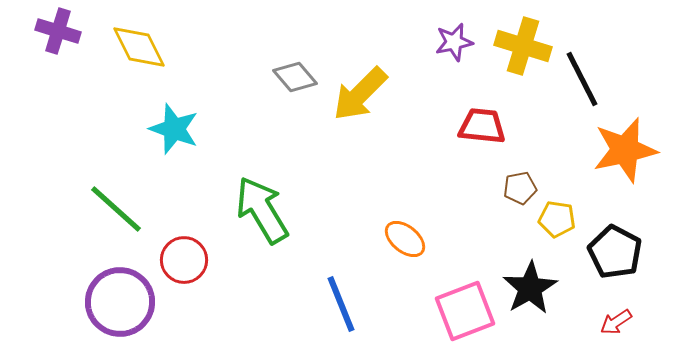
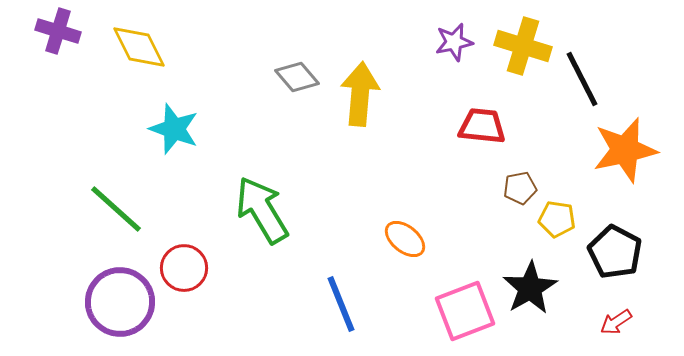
gray diamond: moved 2 px right
yellow arrow: rotated 140 degrees clockwise
red circle: moved 8 px down
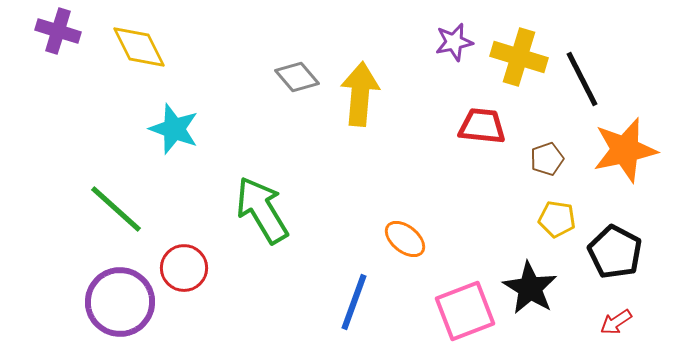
yellow cross: moved 4 px left, 11 px down
brown pentagon: moved 27 px right, 29 px up; rotated 8 degrees counterclockwise
black star: rotated 10 degrees counterclockwise
blue line: moved 13 px right, 2 px up; rotated 42 degrees clockwise
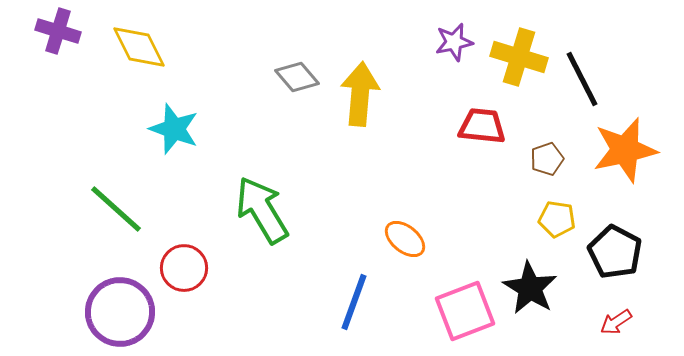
purple circle: moved 10 px down
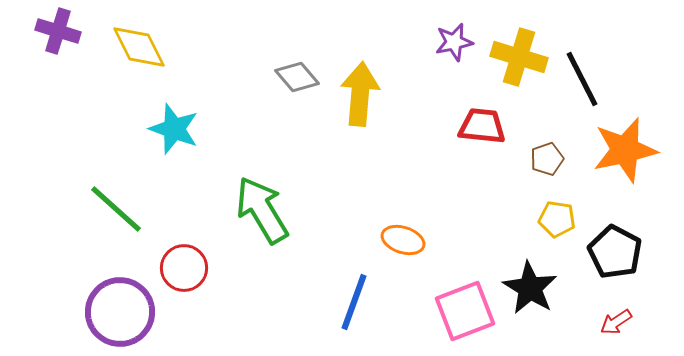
orange ellipse: moved 2 px left, 1 px down; rotated 21 degrees counterclockwise
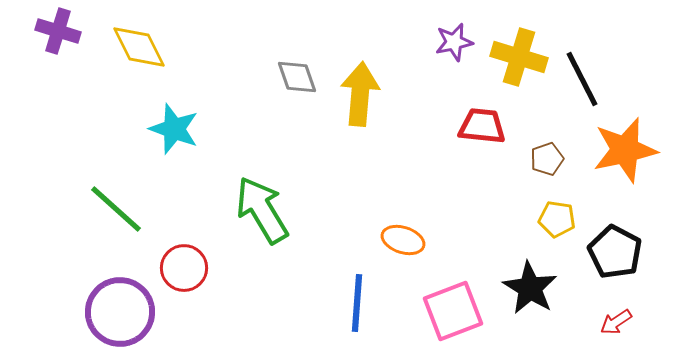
gray diamond: rotated 21 degrees clockwise
blue line: moved 3 px right, 1 px down; rotated 16 degrees counterclockwise
pink square: moved 12 px left
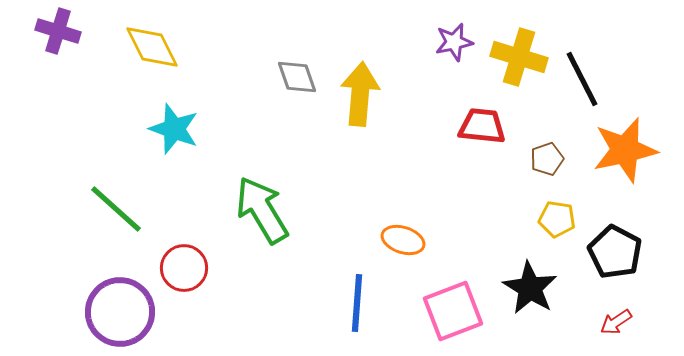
yellow diamond: moved 13 px right
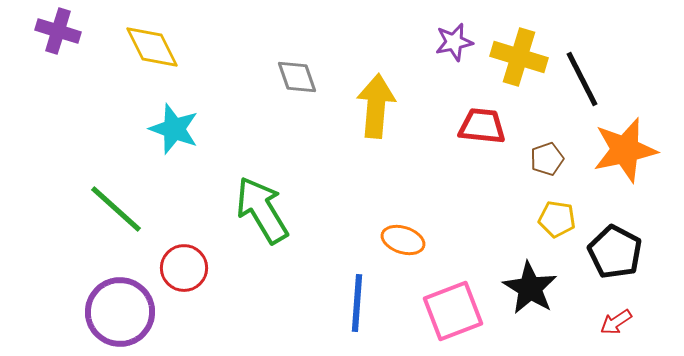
yellow arrow: moved 16 px right, 12 px down
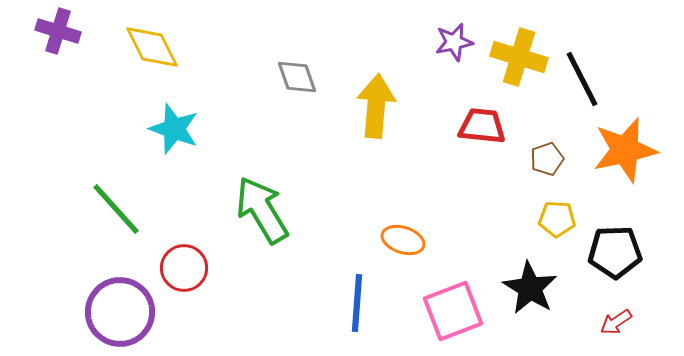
green line: rotated 6 degrees clockwise
yellow pentagon: rotated 6 degrees counterclockwise
black pentagon: rotated 30 degrees counterclockwise
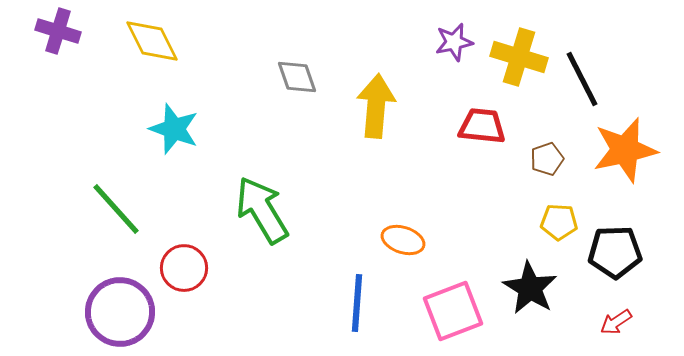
yellow diamond: moved 6 px up
yellow pentagon: moved 2 px right, 3 px down
